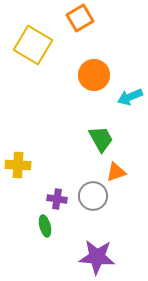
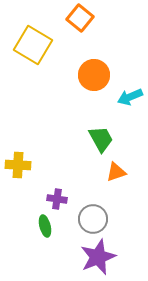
orange square: rotated 20 degrees counterclockwise
gray circle: moved 23 px down
purple star: moved 1 px right; rotated 27 degrees counterclockwise
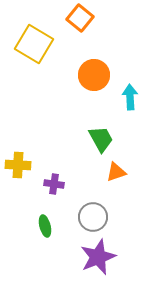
yellow square: moved 1 px right, 1 px up
cyan arrow: rotated 110 degrees clockwise
purple cross: moved 3 px left, 15 px up
gray circle: moved 2 px up
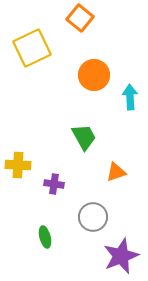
yellow square: moved 2 px left, 4 px down; rotated 33 degrees clockwise
green trapezoid: moved 17 px left, 2 px up
green ellipse: moved 11 px down
purple star: moved 23 px right, 1 px up
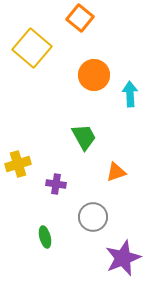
yellow square: rotated 24 degrees counterclockwise
cyan arrow: moved 3 px up
yellow cross: moved 1 px up; rotated 20 degrees counterclockwise
purple cross: moved 2 px right
purple star: moved 2 px right, 2 px down
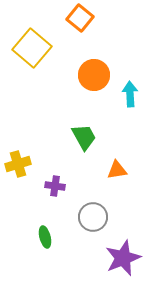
orange triangle: moved 1 px right, 2 px up; rotated 10 degrees clockwise
purple cross: moved 1 px left, 2 px down
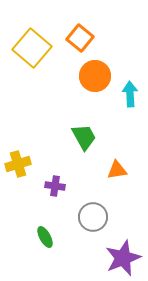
orange square: moved 20 px down
orange circle: moved 1 px right, 1 px down
green ellipse: rotated 15 degrees counterclockwise
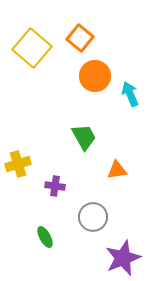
cyan arrow: rotated 20 degrees counterclockwise
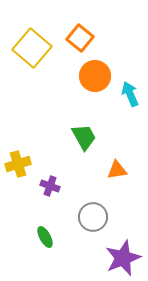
purple cross: moved 5 px left; rotated 12 degrees clockwise
